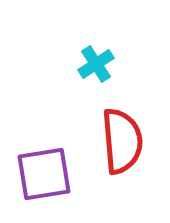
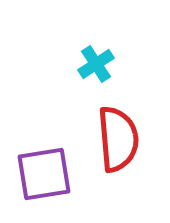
red semicircle: moved 4 px left, 2 px up
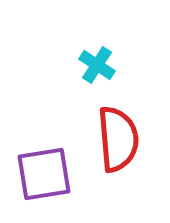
cyan cross: moved 1 px right, 1 px down; rotated 24 degrees counterclockwise
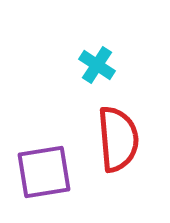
purple square: moved 2 px up
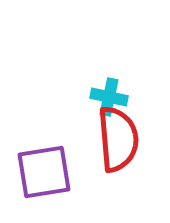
cyan cross: moved 12 px right, 32 px down; rotated 21 degrees counterclockwise
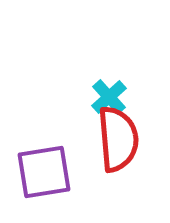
cyan cross: rotated 36 degrees clockwise
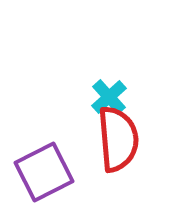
purple square: rotated 18 degrees counterclockwise
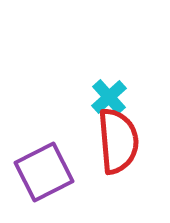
red semicircle: moved 2 px down
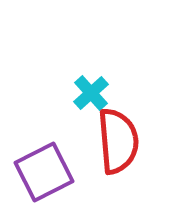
cyan cross: moved 18 px left, 4 px up
